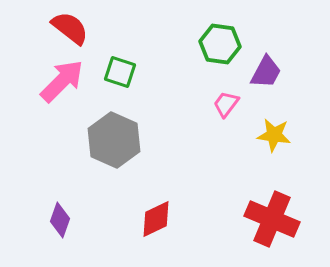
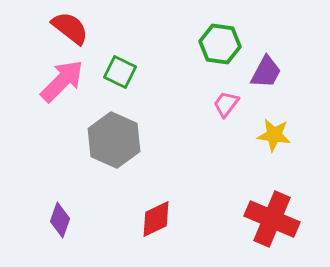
green square: rotated 8 degrees clockwise
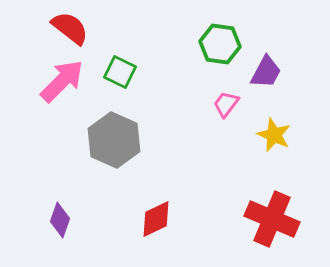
yellow star: rotated 16 degrees clockwise
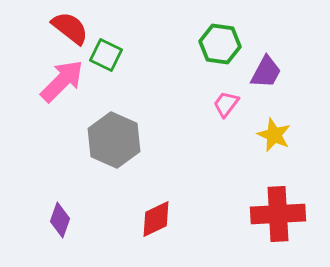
green square: moved 14 px left, 17 px up
red cross: moved 6 px right, 5 px up; rotated 26 degrees counterclockwise
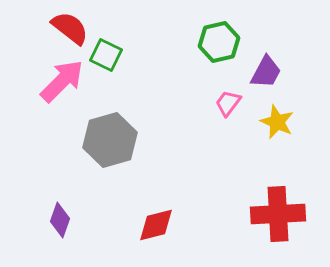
green hexagon: moved 1 px left, 2 px up; rotated 21 degrees counterclockwise
pink trapezoid: moved 2 px right, 1 px up
yellow star: moved 3 px right, 13 px up
gray hexagon: moved 4 px left; rotated 20 degrees clockwise
red diamond: moved 6 px down; rotated 12 degrees clockwise
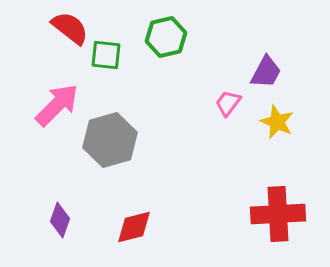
green hexagon: moved 53 px left, 5 px up
green square: rotated 20 degrees counterclockwise
pink arrow: moved 5 px left, 24 px down
red diamond: moved 22 px left, 2 px down
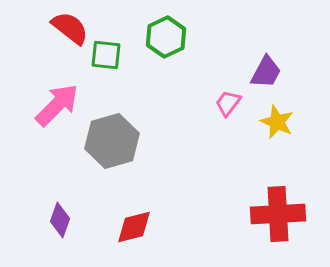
green hexagon: rotated 12 degrees counterclockwise
gray hexagon: moved 2 px right, 1 px down
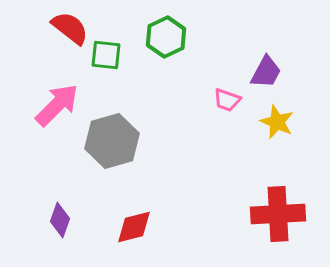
pink trapezoid: moved 1 px left, 3 px up; rotated 108 degrees counterclockwise
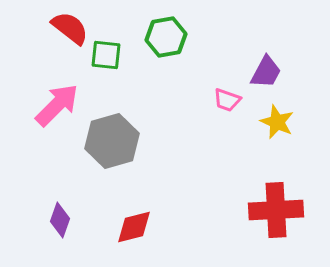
green hexagon: rotated 15 degrees clockwise
red cross: moved 2 px left, 4 px up
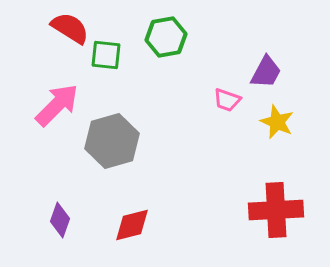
red semicircle: rotated 6 degrees counterclockwise
red diamond: moved 2 px left, 2 px up
